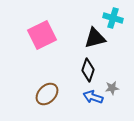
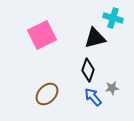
blue arrow: rotated 30 degrees clockwise
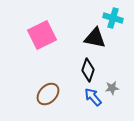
black triangle: rotated 25 degrees clockwise
brown ellipse: moved 1 px right
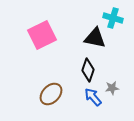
brown ellipse: moved 3 px right
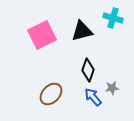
black triangle: moved 13 px left, 7 px up; rotated 25 degrees counterclockwise
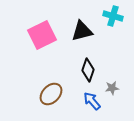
cyan cross: moved 2 px up
blue arrow: moved 1 px left, 4 px down
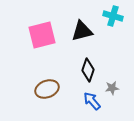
pink square: rotated 12 degrees clockwise
brown ellipse: moved 4 px left, 5 px up; rotated 25 degrees clockwise
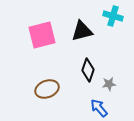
gray star: moved 3 px left, 4 px up
blue arrow: moved 7 px right, 7 px down
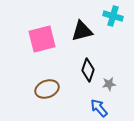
pink square: moved 4 px down
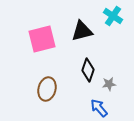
cyan cross: rotated 18 degrees clockwise
brown ellipse: rotated 55 degrees counterclockwise
